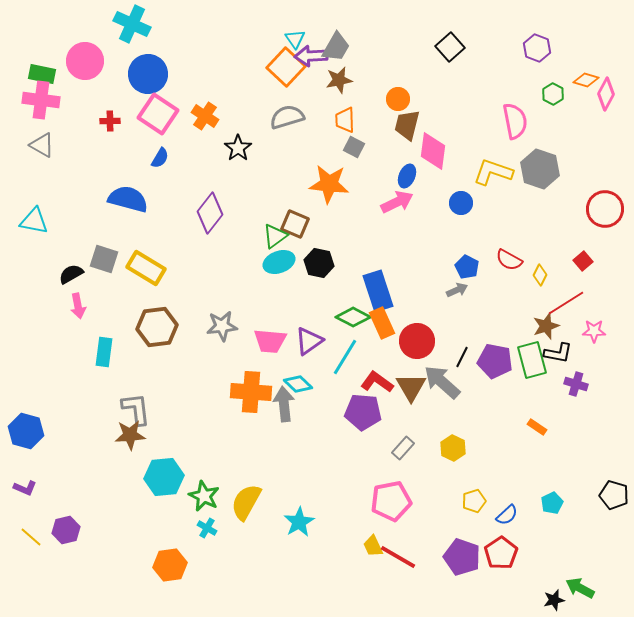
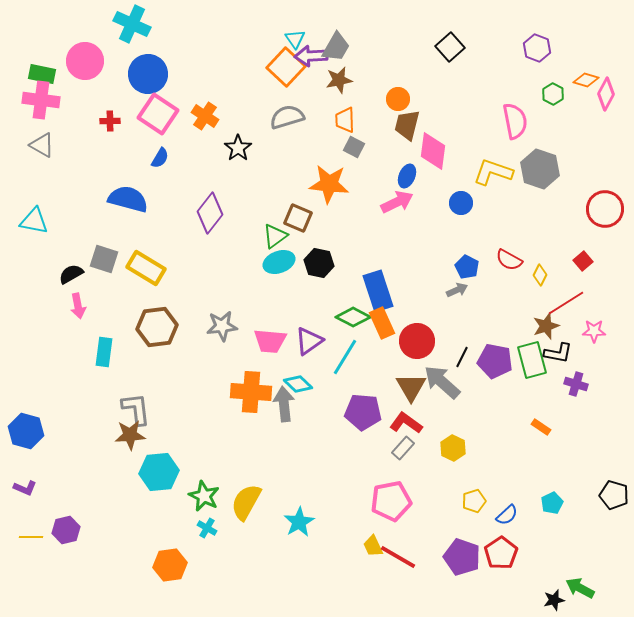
brown square at (295, 224): moved 3 px right, 6 px up
red L-shape at (377, 382): moved 29 px right, 41 px down
orange rectangle at (537, 427): moved 4 px right
cyan hexagon at (164, 477): moved 5 px left, 5 px up
yellow line at (31, 537): rotated 40 degrees counterclockwise
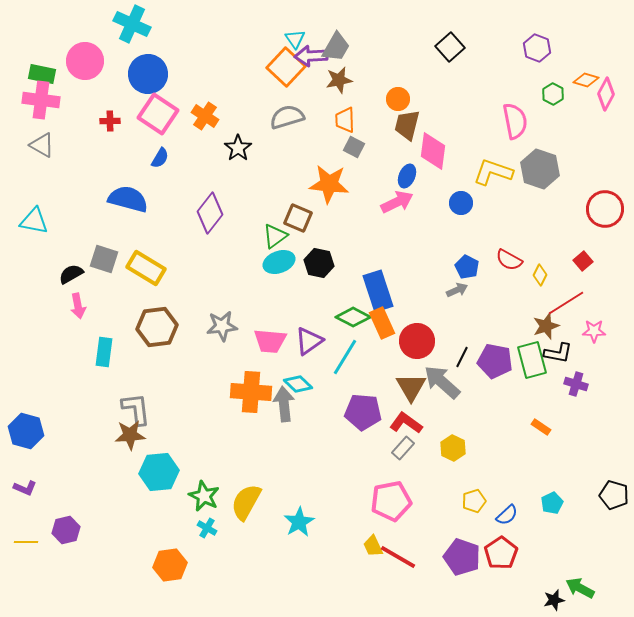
yellow line at (31, 537): moved 5 px left, 5 px down
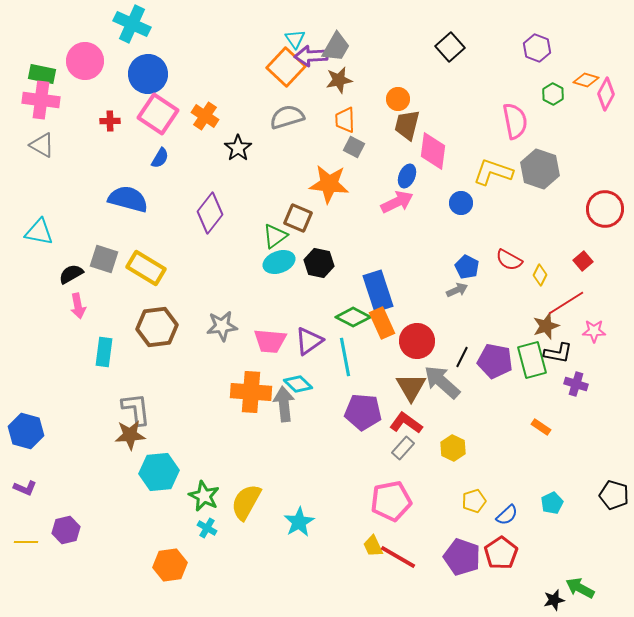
cyan triangle at (34, 221): moved 5 px right, 11 px down
cyan line at (345, 357): rotated 42 degrees counterclockwise
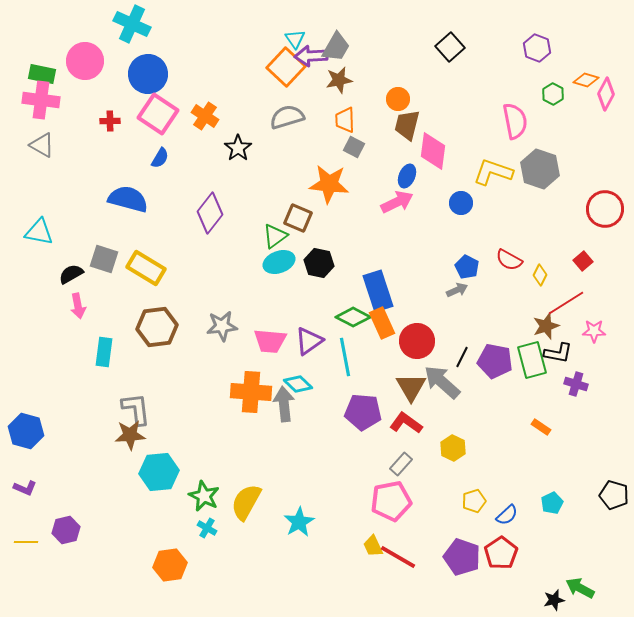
gray rectangle at (403, 448): moved 2 px left, 16 px down
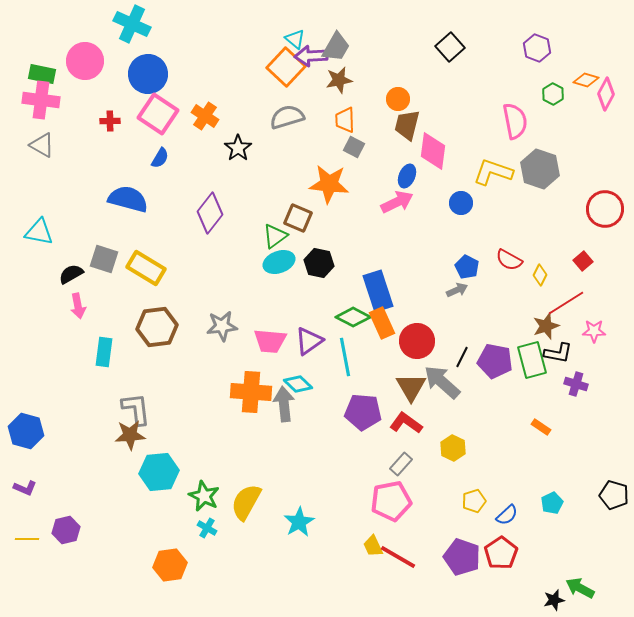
cyan triangle at (295, 39): rotated 15 degrees counterclockwise
yellow line at (26, 542): moved 1 px right, 3 px up
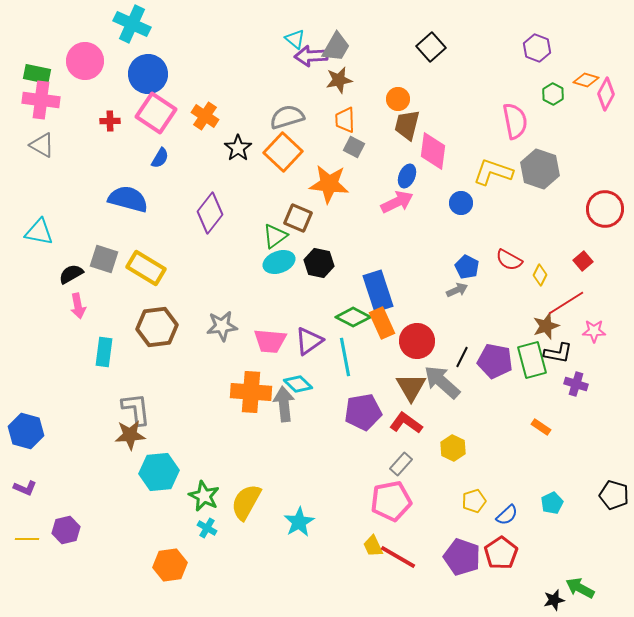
black square at (450, 47): moved 19 px left
orange square at (286, 67): moved 3 px left, 85 px down
green rectangle at (42, 74): moved 5 px left
pink square at (158, 114): moved 2 px left, 1 px up
purple pentagon at (363, 412): rotated 15 degrees counterclockwise
